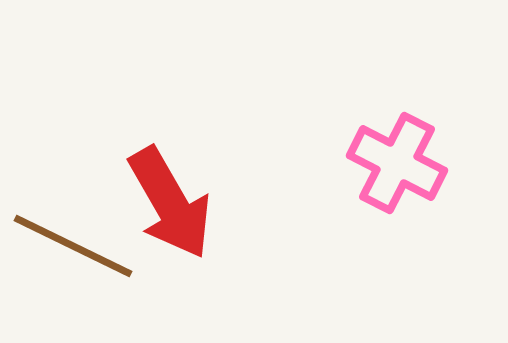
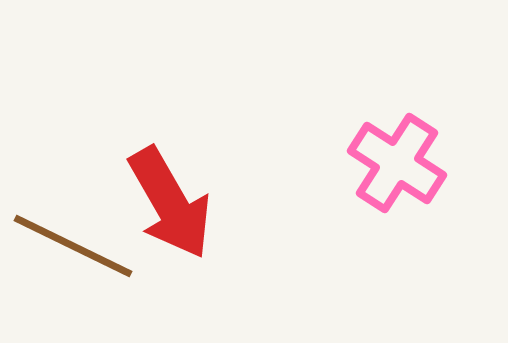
pink cross: rotated 6 degrees clockwise
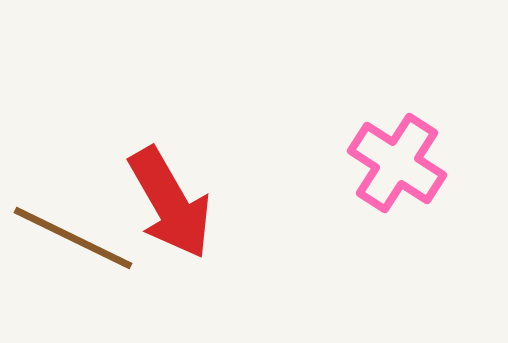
brown line: moved 8 px up
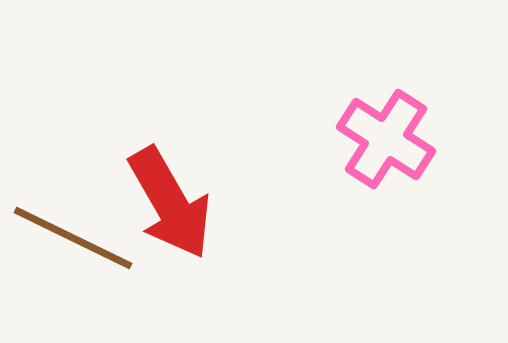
pink cross: moved 11 px left, 24 px up
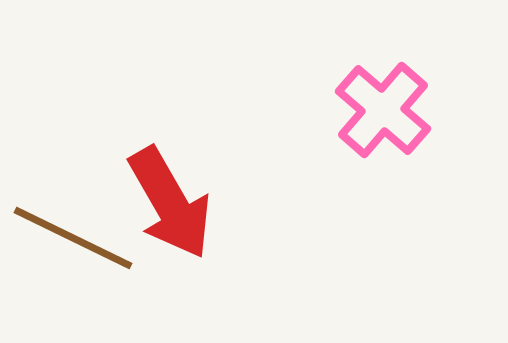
pink cross: moved 3 px left, 29 px up; rotated 8 degrees clockwise
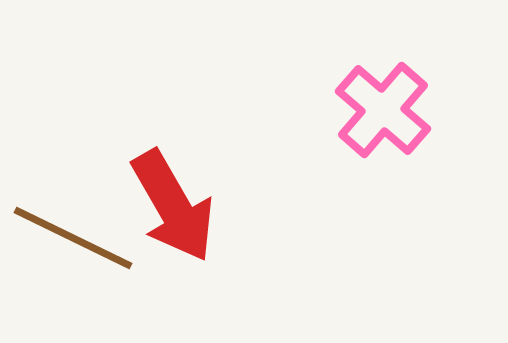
red arrow: moved 3 px right, 3 px down
